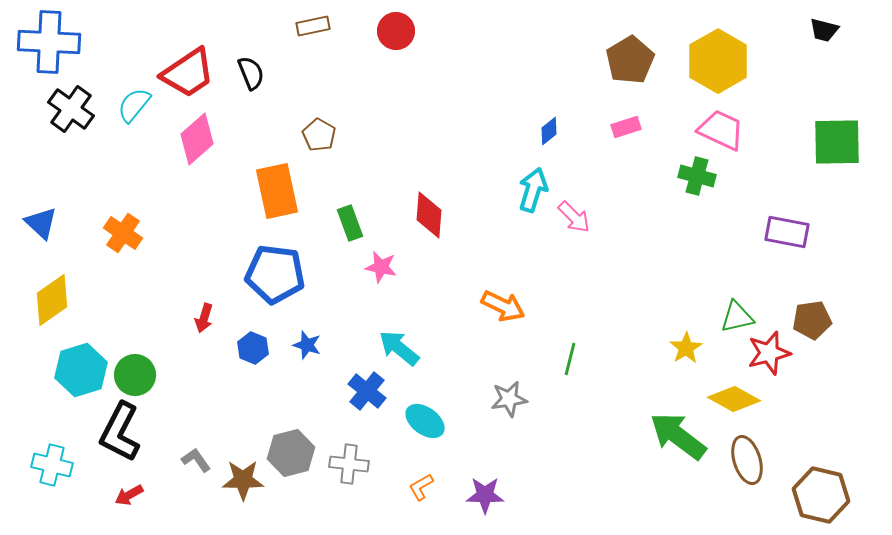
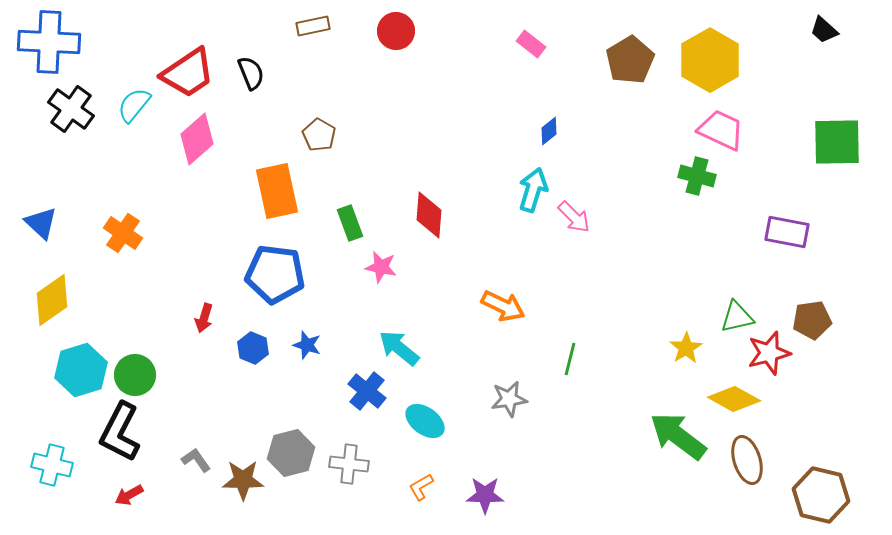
black trapezoid at (824, 30): rotated 28 degrees clockwise
yellow hexagon at (718, 61): moved 8 px left, 1 px up
pink rectangle at (626, 127): moved 95 px left, 83 px up; rotated 56 degrees clockwise
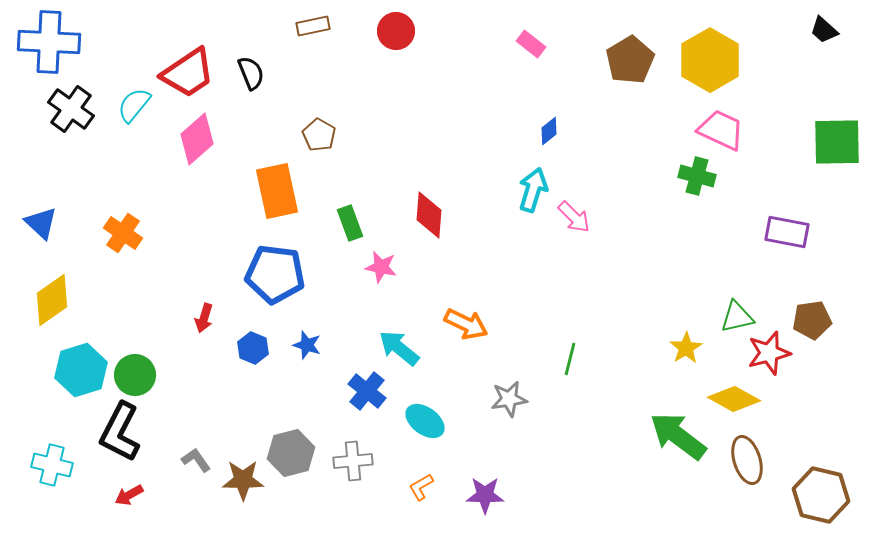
orange arrow at (503, 306): moved 37 px left, 18 px down
gray cross at (349, 464): moved 4 px right, 3 px up; rotated 12 degrees counterclockwise
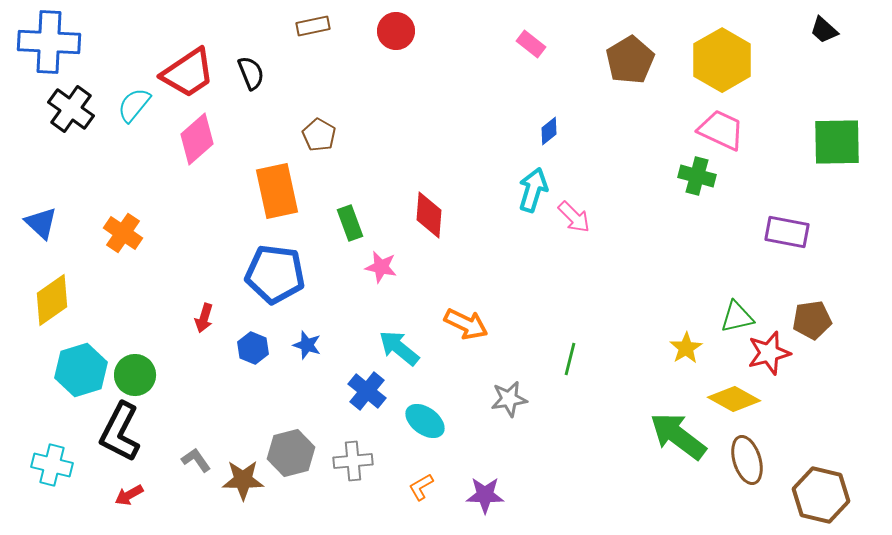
yellow hexagon at (710, 60): moved 12 px right
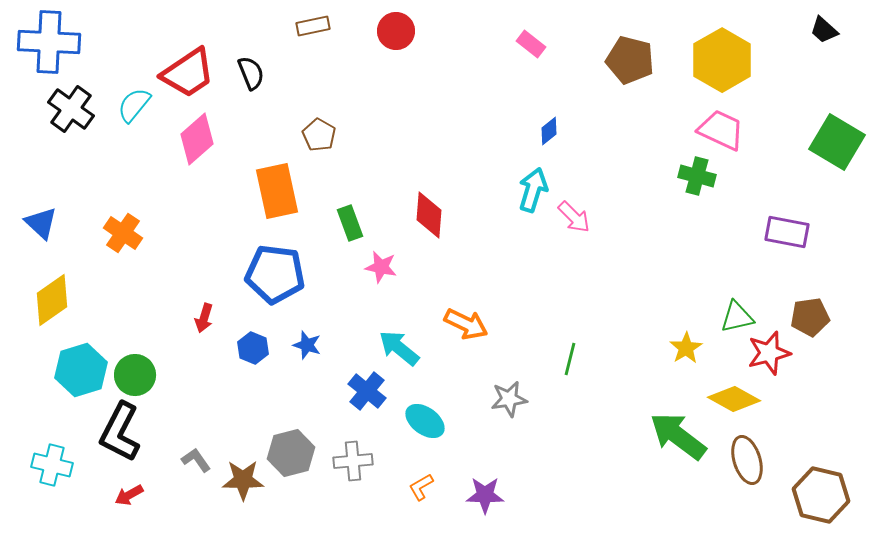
brown pentagon at (630, 60): rotated 27 degrees counterclockwise
green square at (837, 142): rotated 32 degrees clockwise
brown pentagon at (812, 320): moved 2 px left, 3 px up
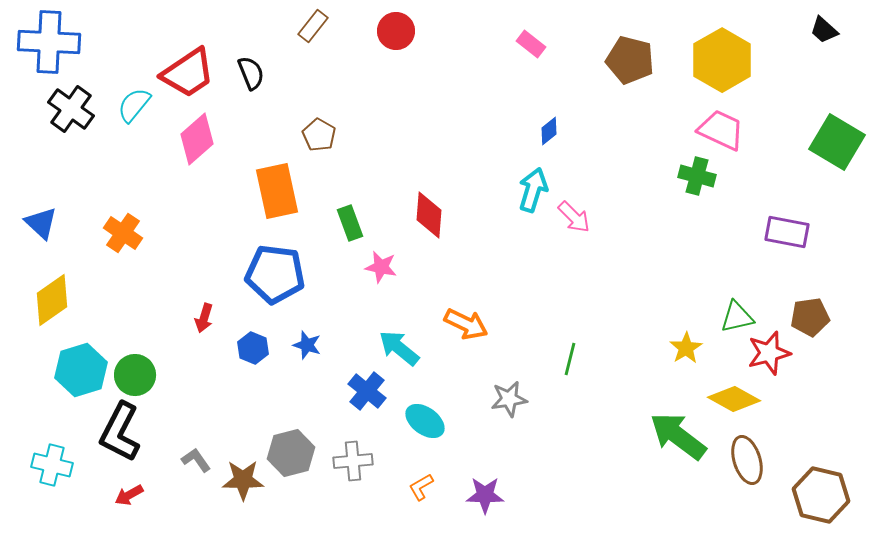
brown rectangle at (313, 26): rotated 40 degrees counterclockwise
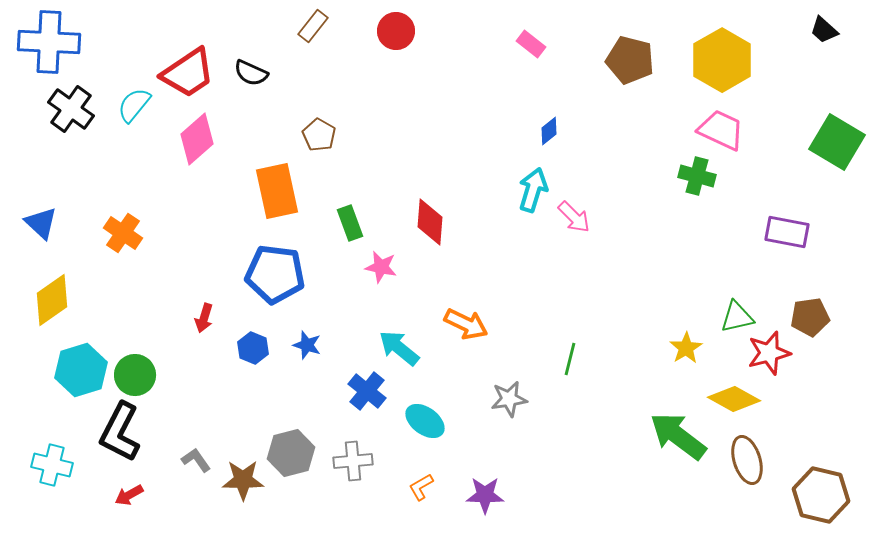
black semicircle at (251, 73): rotated 136 degrees clockwise
red diamond at (429, 215): moved 1 px right, 7 px down
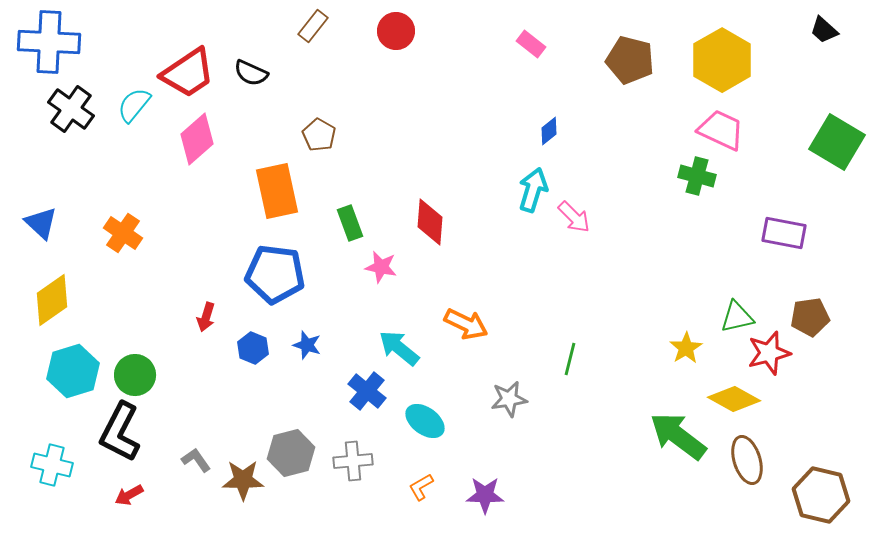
purple rectangle at (787, 232): moved 3 px left, 1 px down
red arrow at (204, 318): moved 2 px right, 1 px up
cyan hexagon at (81, 370): moved 8 px left, 1 px down
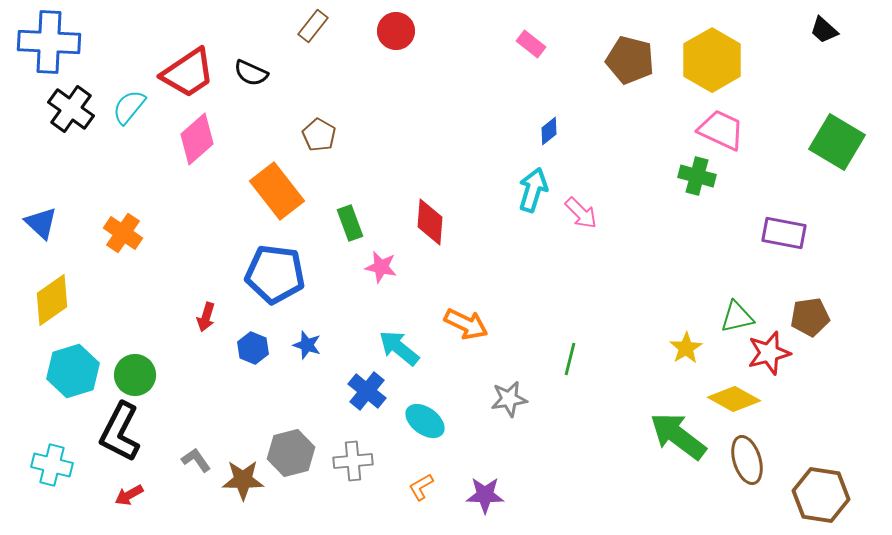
yellow hexagon at (722, 60): moved 10 px left
cyan semicircle at (134, 105): moved 5 px left, 2 px down
orange rectangle at (277, 191): rotated 26 degrees counterclockwise
pink arrow at (574, 217): moved 7 px right, 4 px up
brown hexagon at (821, 495): rotated 4 degrees counterclockwise
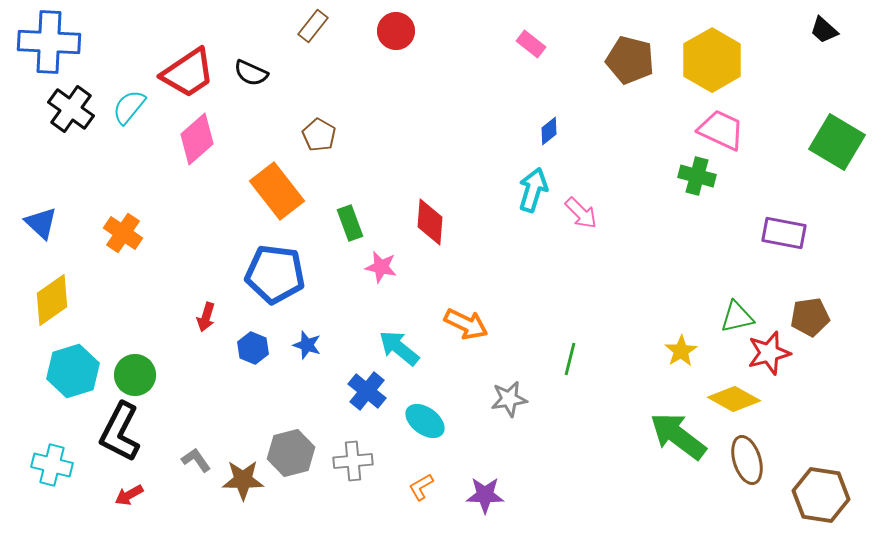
yellow star at (686, 348): moved 5 px left, 3 px down
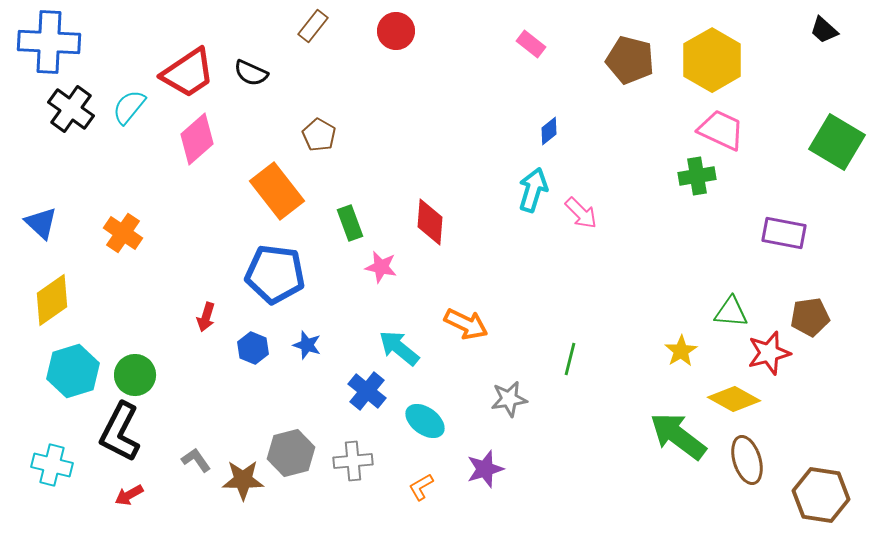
green cross at (697, 176): rotated 24 degrees counterclockwise
green triangle at (737, 317): moved 6 px left, 5 px up; rotated 18 degrees clockwise
purple star at (485, 495): moved 26 px up; rotated 18 degrees counterclockwise
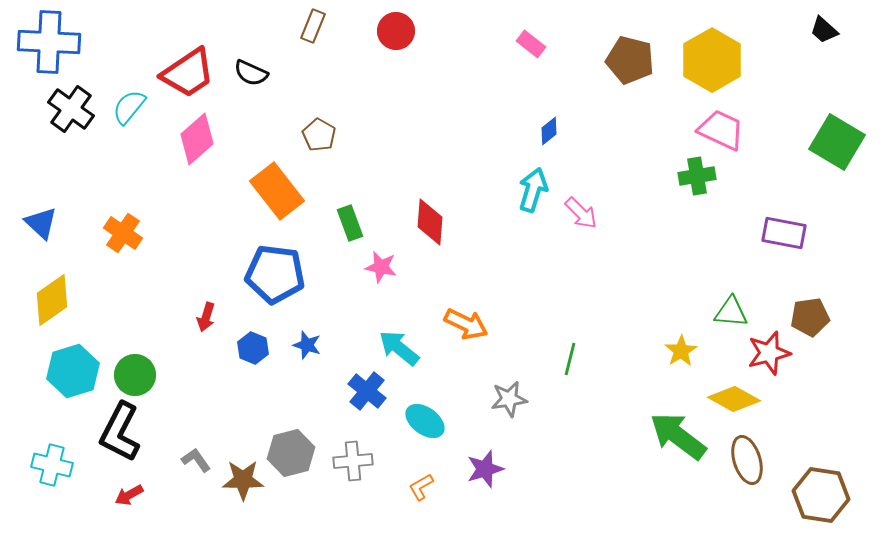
brown rectangle at (313, 26): rotated 16 degrees counterclockwise
